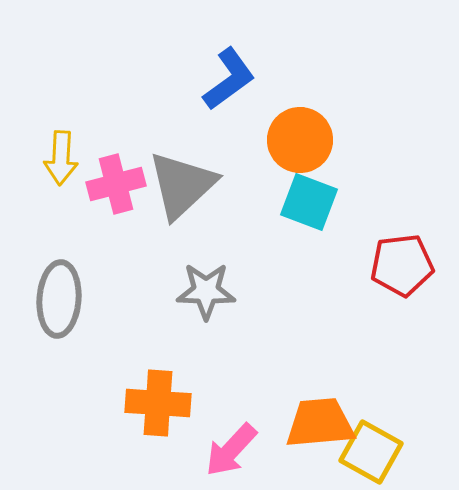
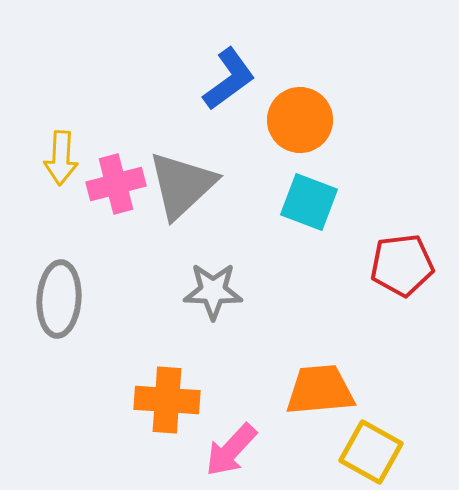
orange circle: moved 20 px up
gray star: moved 7 px right
orange cross: moved 9 px right, 3 px up
orange trapezoid: moved 33 px up
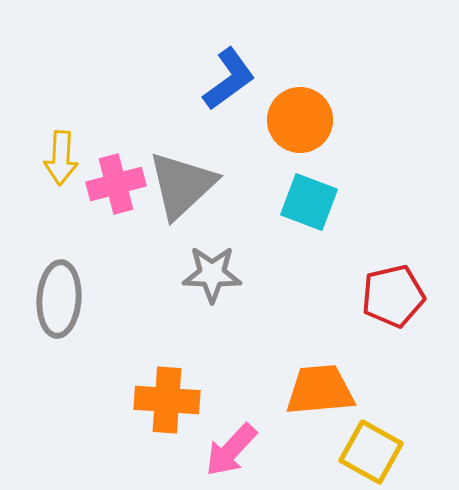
red pentagon: moved 9 px left, 31 px down; rotated 6 degrees counterclockwise
gray star: moved 1 px left, 17 px up
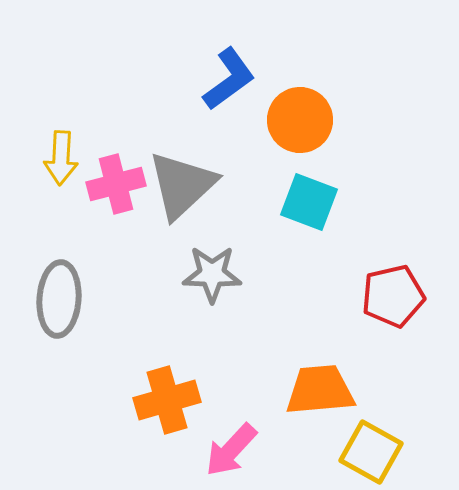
orange cross: rotated 20 degrees counterclockwise
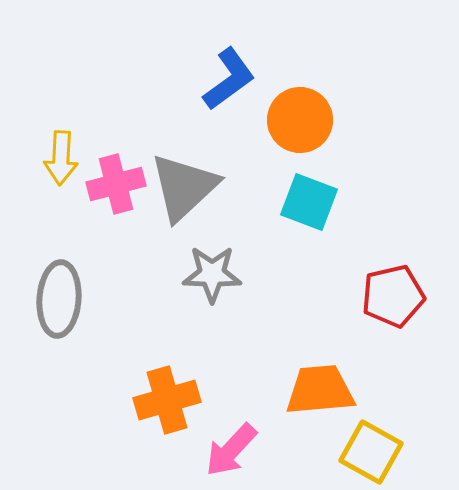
gray triangle: moved 2 px right, 2 px down
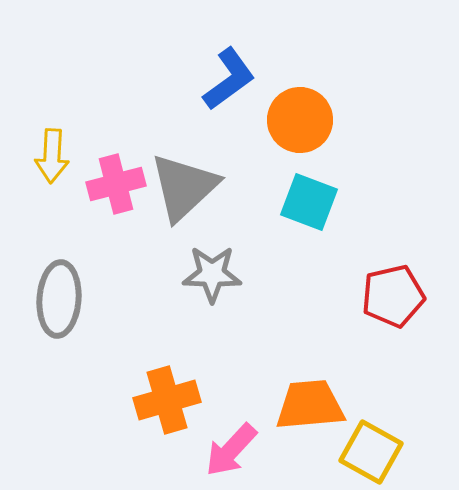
yellow arrow: moved 9 px left, 2 px up
orange trapezoid: moved 10 px left, 15 px down
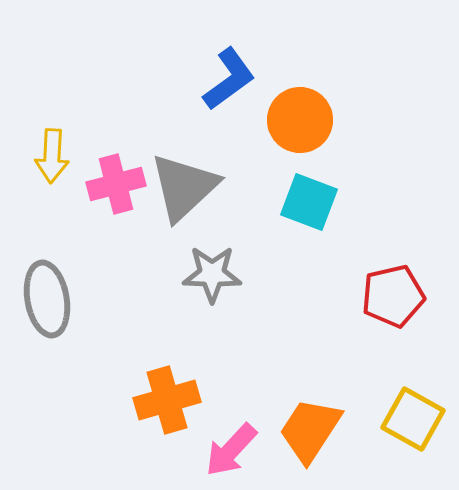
gray ellipse: moved 12 px left; rotated 14 degrees counterclockwise
orange trapezoid: moved 25 px down; rotated 52 degrees counterclockwise
yellow square: moved 42 px right, 33 px up
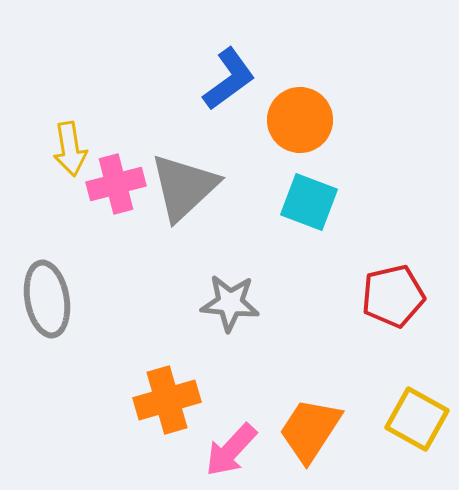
yellow arrow: moved 18 px right, 7 px up; rotated 12 degrees counterclockwise
gray star: moved 18 px right, 29 px down; rotated 4 degrees clockwise
yellow square: moved 4 px right
